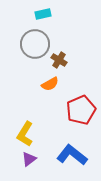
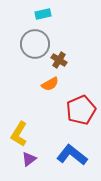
yellow L-shape: moved 6 px left
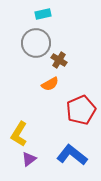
gray circle: moved 1 px right, 1 px up
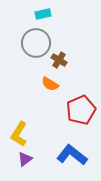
orange semicircle: rotated 60 degrees clockwise
purple triangle: moved 4 px left
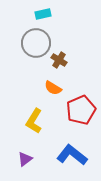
orange semicircle: moved 3 px right, 4 px down
yellow L-shape: moved 15 px right, 13 px up
